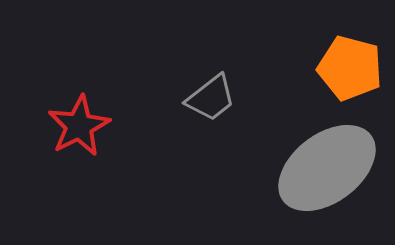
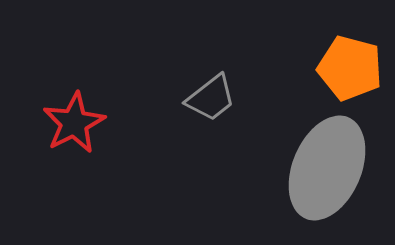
red star: moved 5 px left, 3 px up
gray ellipse: rotated 30 degrees counterclockwise
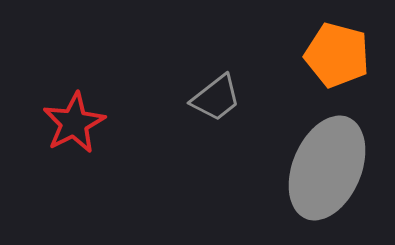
orange pentagon: moved 13 px left, 13 px up
gray trapezoid: moved 5 px right
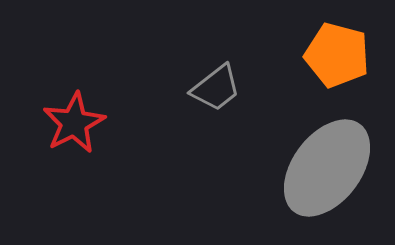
gray trapezoid: moved 10 px up
gray ellipse: rotated 14 degrees clockwise
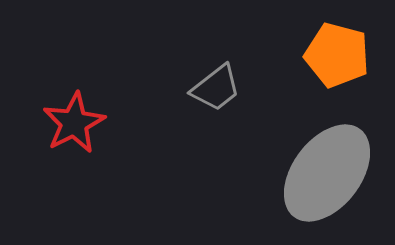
gray ellipse: moved 5 px down
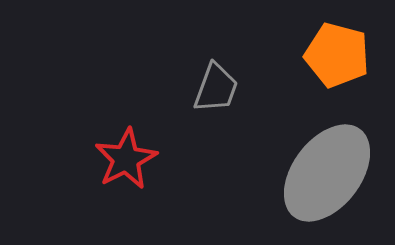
gray trapezoid: rotated 32 degrees counterclockwise
red star: moved 52 px right, 36 px down
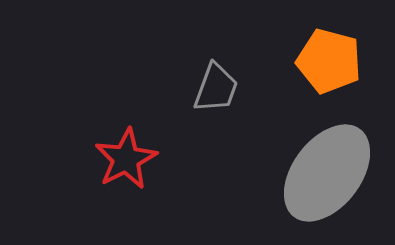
orange pentagon: moved 8 px left, 6 px down
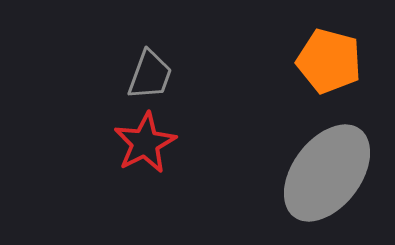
gray trapezoid: moved 66 px left, 13 px up
red star: moved 19 px right, 16 px up
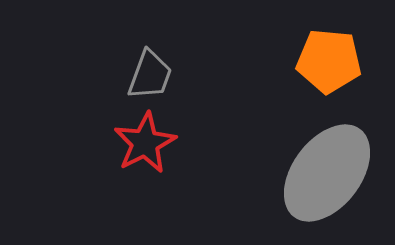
orange pentagon: rotated 10 degrees counterclockwise
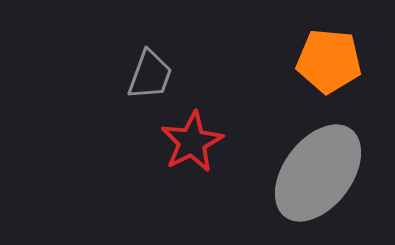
red star: moved 47 px right, 1 px up
gray ellipse: moved 9 px left
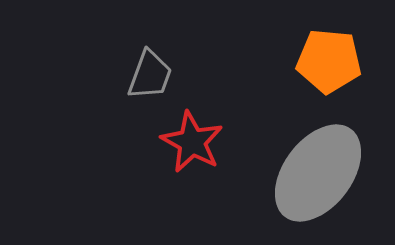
red star: rotated 16 degrees counterclockwise
